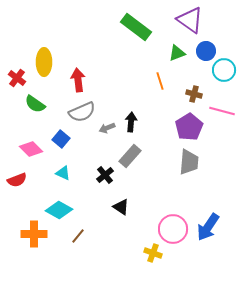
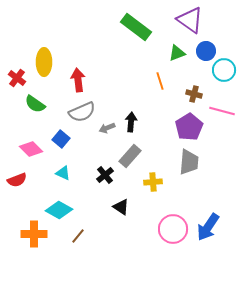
yellow cross: moved 71 px up; rotated 24 degrees counterclockwise
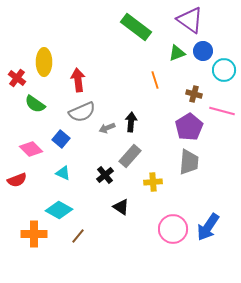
blue circle: moved 3 px left
orange line: moved 5 px left, 1 px up
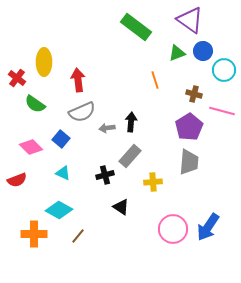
gray arrow: rotated 14 degrees clockwise
pink diamond: moved 2 px up
black cross: rotated 24 degrees clockwise
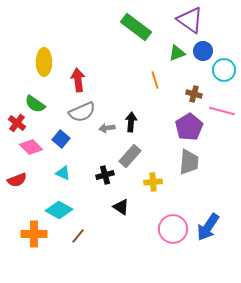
red cross: moved 45 px down
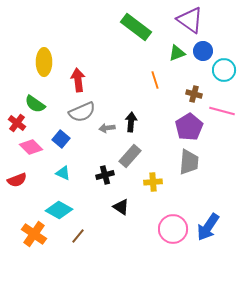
orange cross: rotated 35 degrees clockwise
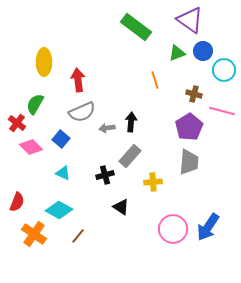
green semicircle: rotated 85 degrees clockwise
red semicircle: moved 22 px down; rotated 48 degrees counterclockwise
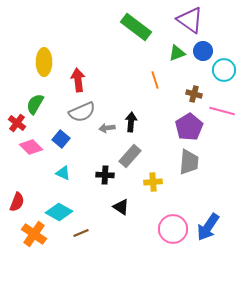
black cross: rotated 18 degrees clockwise
cyan diamond: moved 2 px down
brown line: moved 3 px right, 3 px up; rotated 28 degrees clockwise
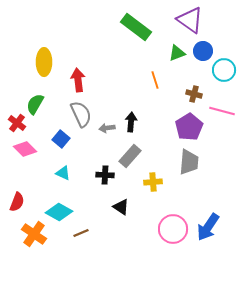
gray semicircle: moved 1 px left, 2 px down; rotated 92 degrees counterclockwise
pink diamond: moved 6 px left, 2 px down
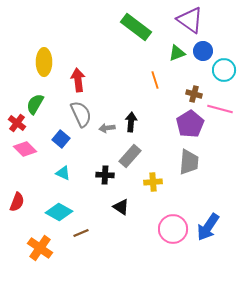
pink line: moved 2 px left, 2 px up
purple pentagon: moved 1 px right, 3 px up
orange cross: moved 6 px right, 14 px down
